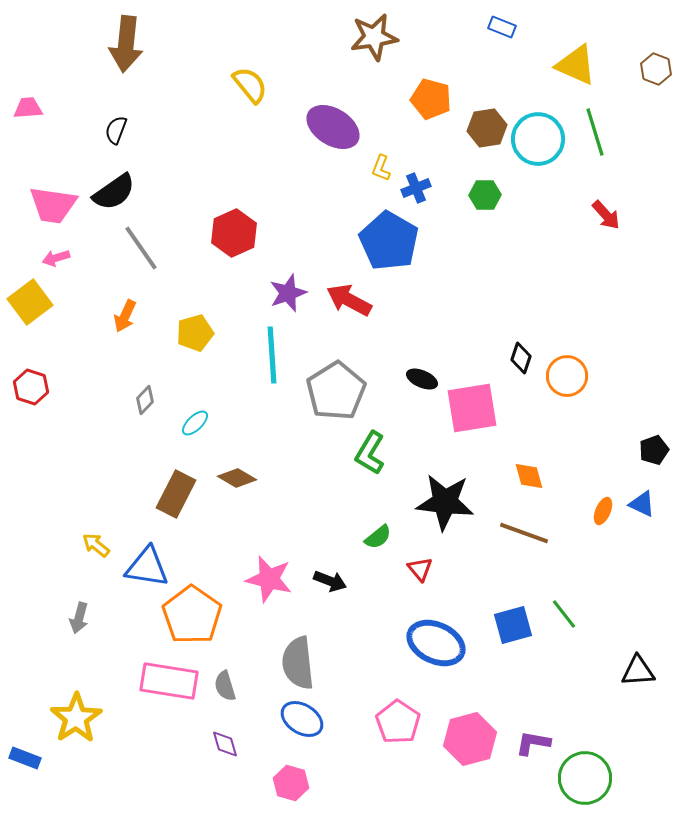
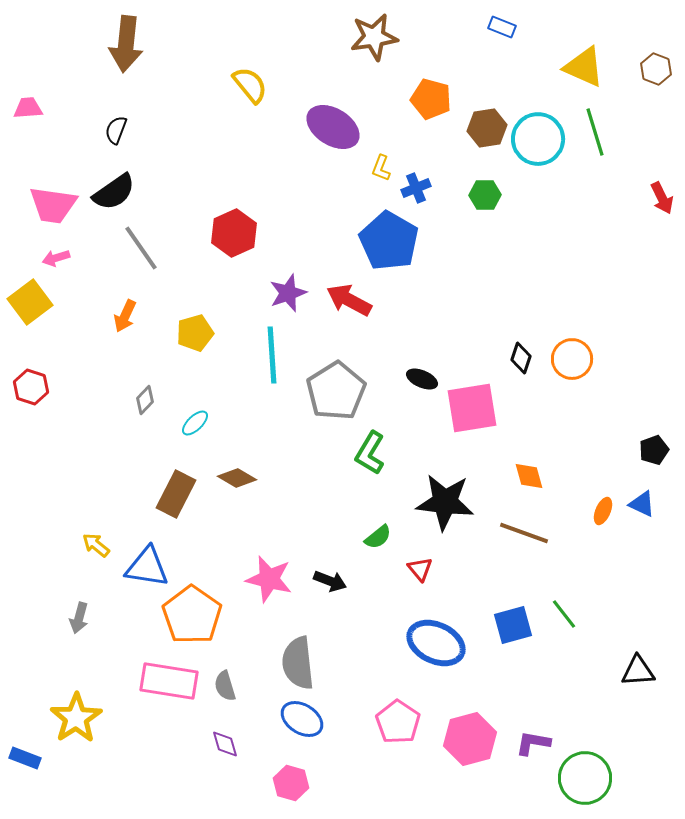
yellow triangle at (576, 65): moved 8 px right, 2 px down
red arrow at (606, 215): moved 56 px right, 17 px up; rotated 16 degrees clockwise
orange circle at (567, 376): moved 5 px right, 17 px up
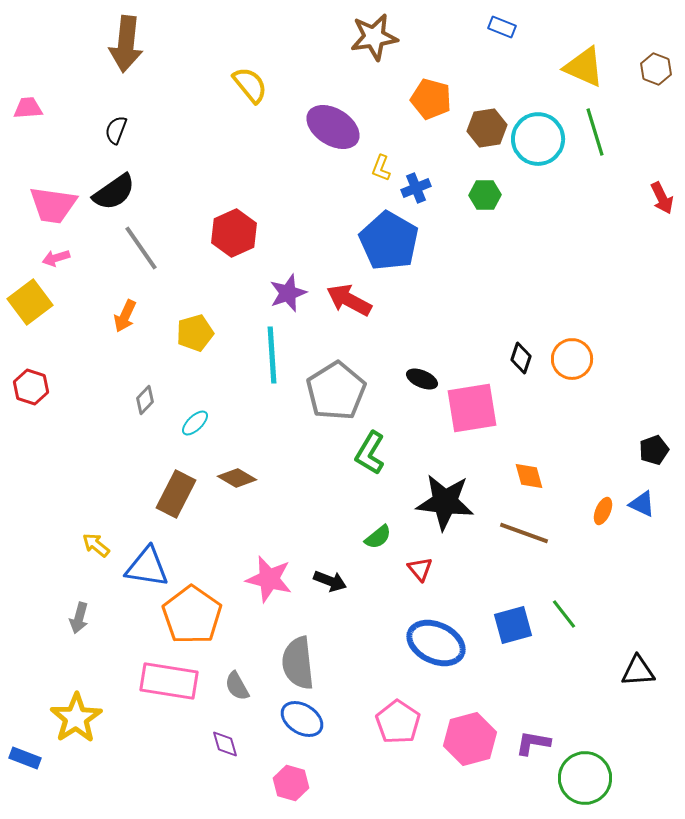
gray semicircle at (225, 686): moved 12 px right; rotated 12 degrees counterclockwise
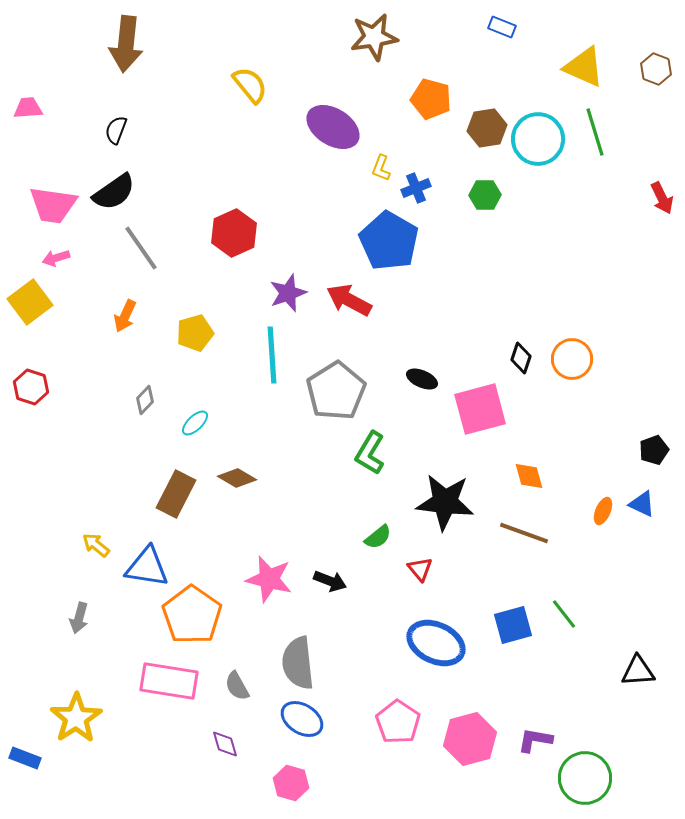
pink square at (472, 408): moved 8 px right, 1 px down; rotated 6 degrees counterclockwise
purple L-shape at (533, 743): moved 2 px right, 3 px up
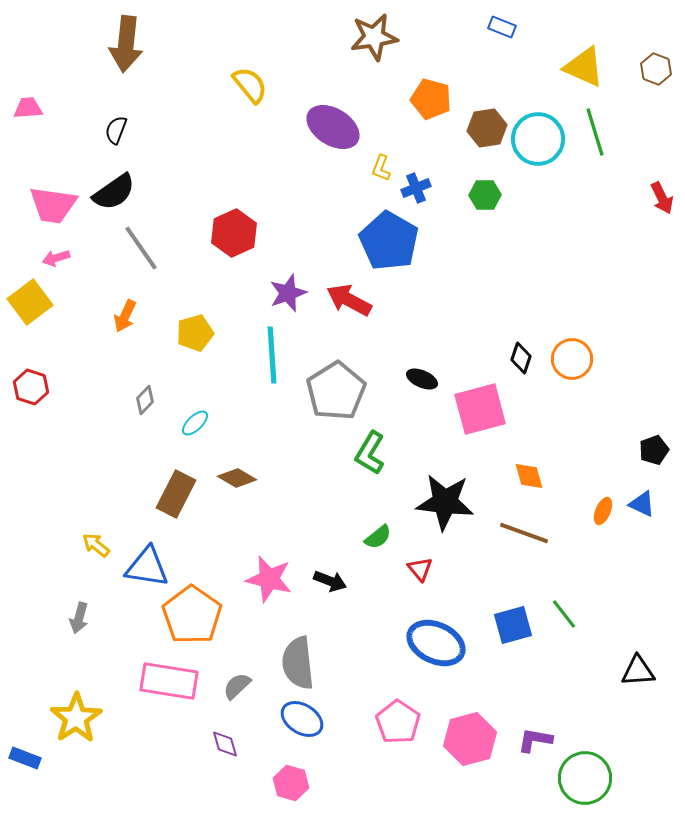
gray semicircle at (237, 686): rotated 76 degrees clockwise
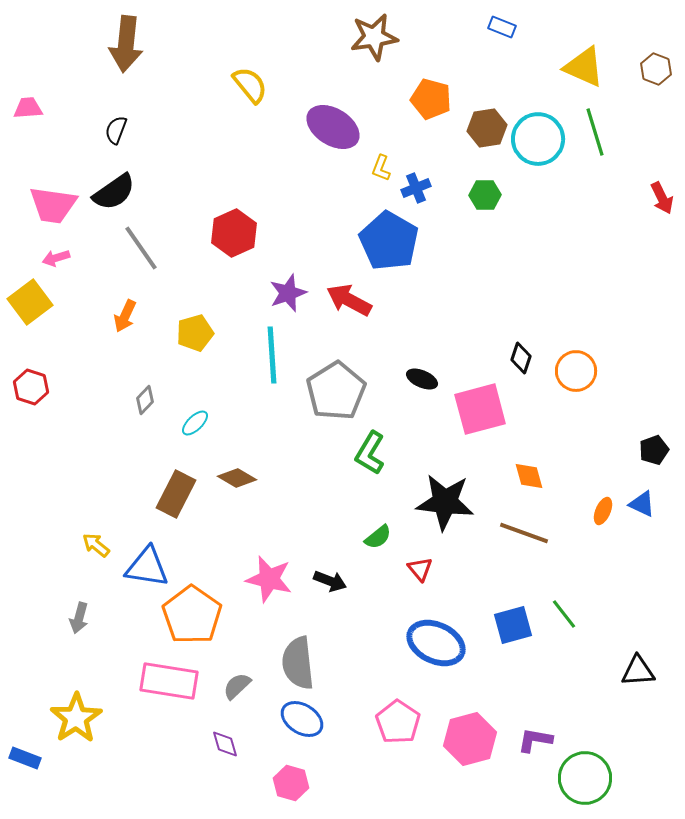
orange circle at (572, 359): moved 4 px right, 12 px down
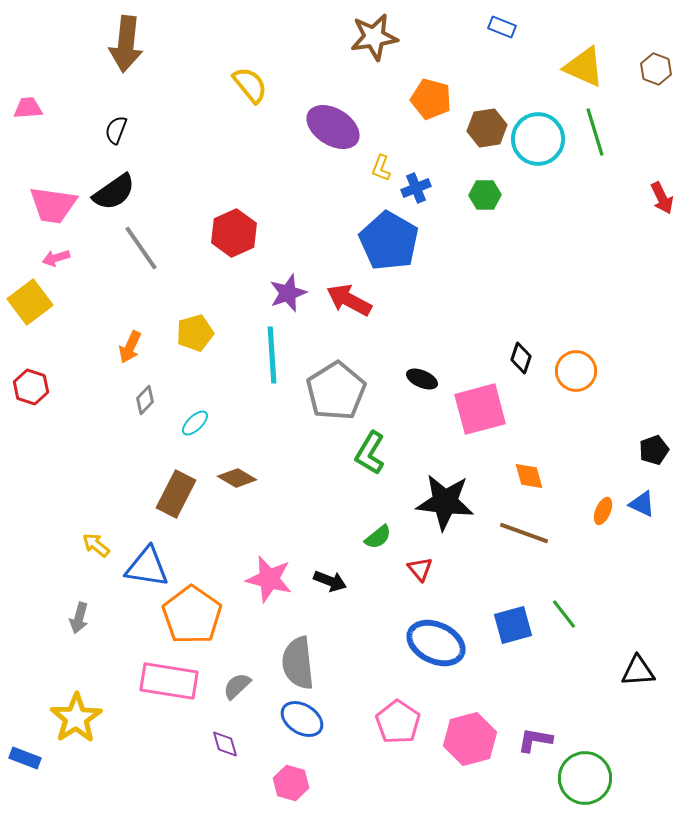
orange arrow at (125, 316): moved 5 px right, 31 px down
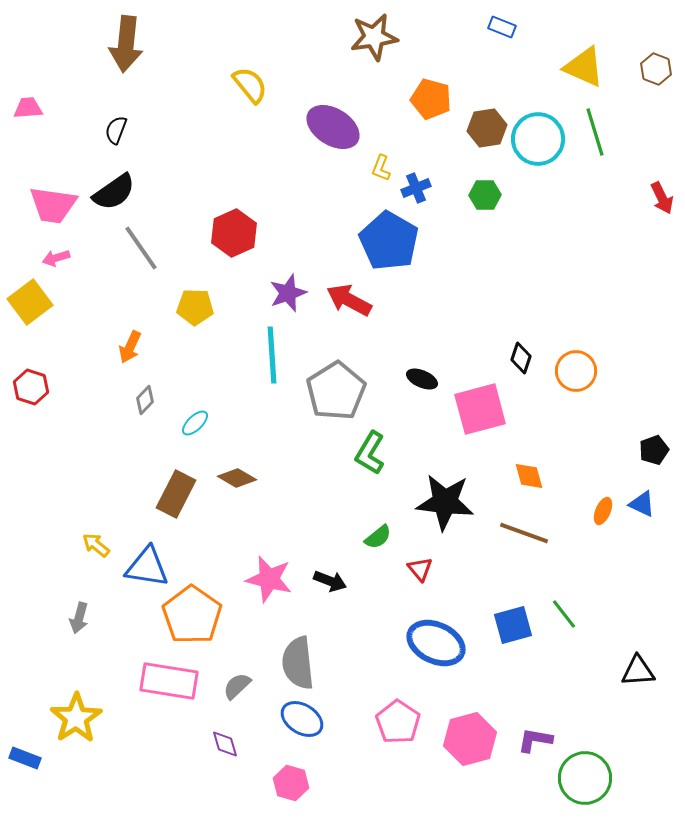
yellow pentagon at (195, 333): moved 26 px up; rotated 18 degrees clockwise
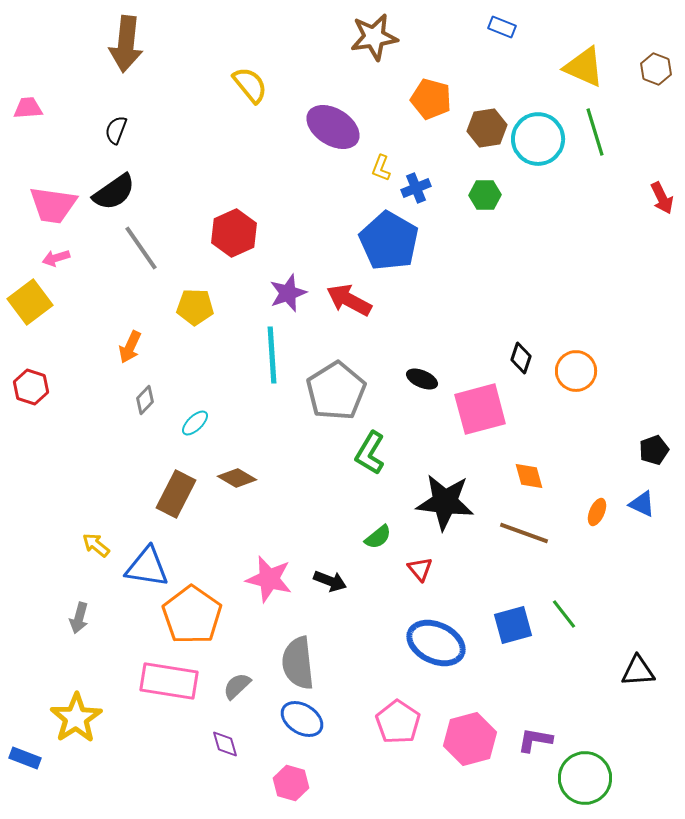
orange ellipse at (603, 511): moved 6 px left, 1 px down
